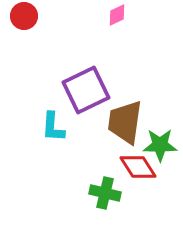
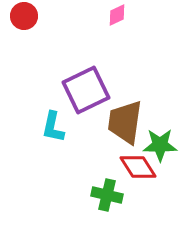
cyan L-shape: rotated 8 degrees clockwise
green cross: moved 2 px right, 2 px down
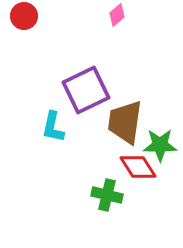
pink diamond: rotated 15 degrees counterclockwise
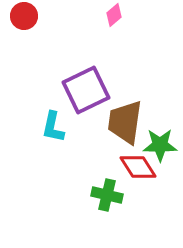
pink diamond: moved 3 px left
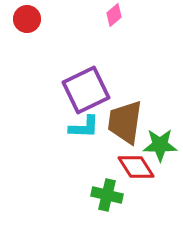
red circle: moved 3 px right, 3 px down
cyan L-shape: moved 31 px right; rotated 100 degrees counterclockwise
red diamond: moved 2 px left
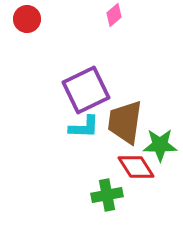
green cross: rotated 24 degrees counterclockwise
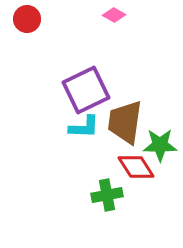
pink diamond: rotated 70 degrees clockwise
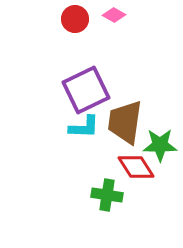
red circle: moved 48 px right
green cross: rotated 20 degrees clockwise
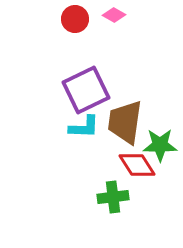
red diamond: moved 1 px right, 2 px up
green cross: moved 6 px right, 2 px down; rotated 16 degrees counterclockwise
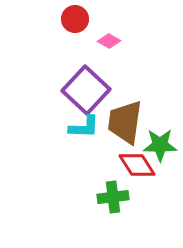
pink diamond: moved 5 px left, 26 px down
purple square: rotated 21 degrees counterclockwise
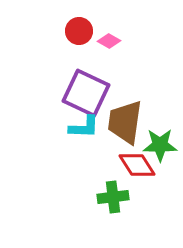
red circle: moved 4 px right, 12 px down
purple square: moved 3 px down; rotated 18 degrees counterclockwise
